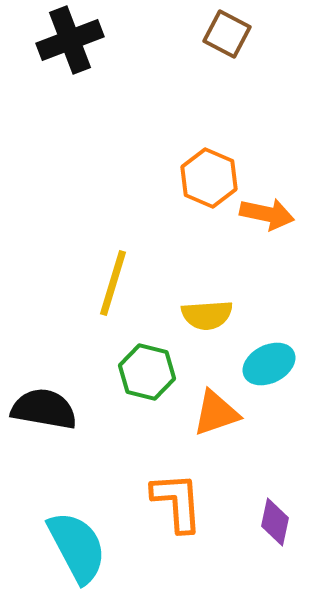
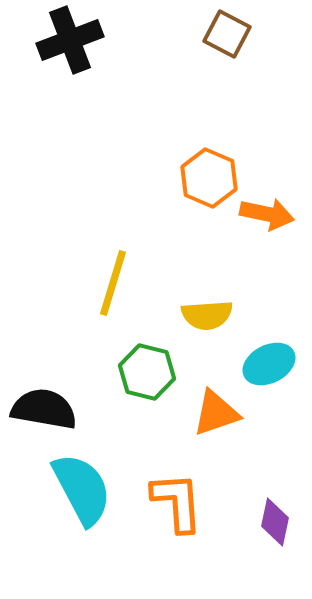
cyan semicircle: moved 5 px right, 58 px up
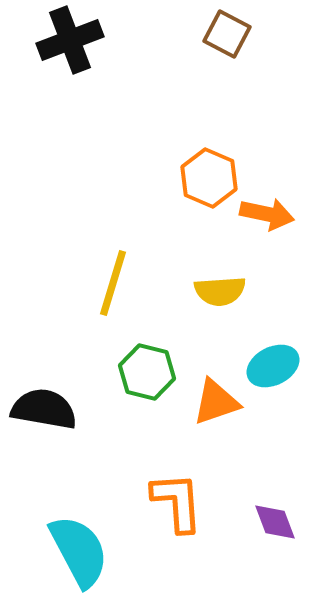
yellow semicircle: moved 13 px right, 24 px up
cyan ellipse: moved 4 px right, 2 px down
orange triangle: moved 11 px up
cyan semicircle: moved 3 px left, 62 px down
purple diamond: rotated 33 degrees counterclockwise
